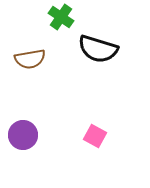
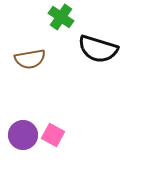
pink square: moved 42 px left, 1 px up
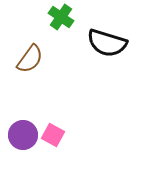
black semicircle: moved 9 px right, 6 px up
brown semicircle: rotated 44 degrees counterclockwise
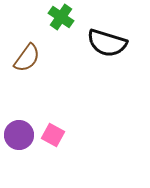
brown semicircle: moved 3 px left, 1 px up
purple circle: moved 4 px left
